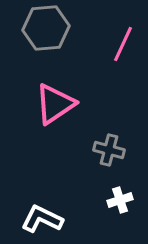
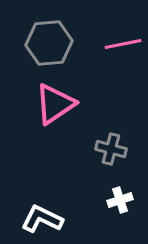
gray hexagon: moved 3 px right, 15 px down
pink line: rotated 54 degrees clockwise
gray cross: moved 2 px right, 1 px up
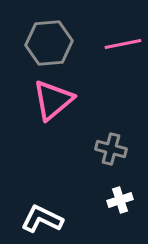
pink triangle: moved 2 px left, 4 px up; rotated 6 degrees counterclockwise
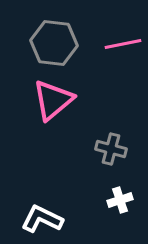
gray hexagon: moved 5 px right; rotated 12 degrees clockwise
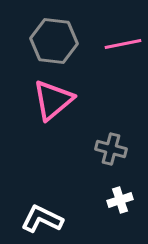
gray hexagon: moved 2 px up
